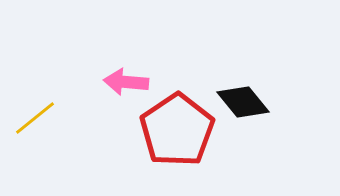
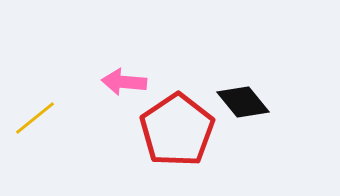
pink arrow: moved 2 px left
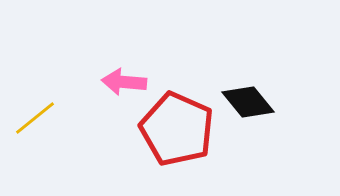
black diamond: moved 5 px right
red pentagon: moved 1 px up; rotated 14 degrees counterclockwise
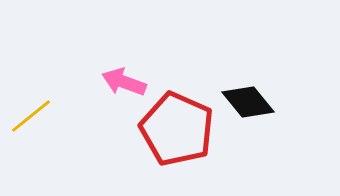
pink arrow: rotated 15 degrees clockwise
yellow line: moved 4 px left, 2 px up
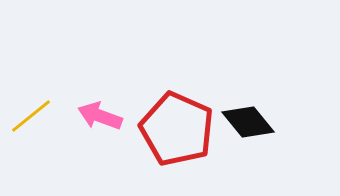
pink arrow: moved 24 px left, 34 px down
black diamond: moved 20 px down
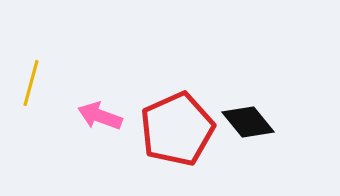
yellow line: moved 33 px up; rotated 36 degrees counterclockwise
red pentagon: rotated 24 degrees clockwise
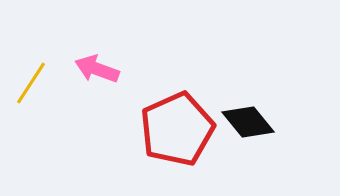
yellow line: rotated 18 degrees clockwise
pink arrow: moved 3 px left, 47 px up
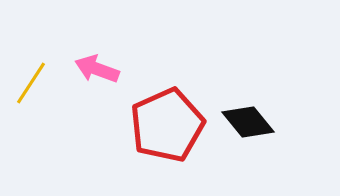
red pentagon: moved 10 px left, 4 px up
